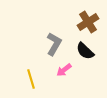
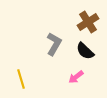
pink arrow: moved 12 px right, 7 px down
yellow line: moved 10 px left
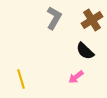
brown cross: moved 4 px right, 2 px up
gray L-shape: moved 26 px up
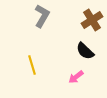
gray L-shape: moved 12 px left, 2 px up
yellow line: moved 11 px right, 14 px up
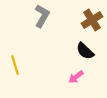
yellow line: moved 17 px left
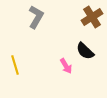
gray L-shape: moved 6 px left, 1 px down
brown cross: moved 3 px up
pink arrow: moved 10 px left, 11 px up; rotated 84 degrees counterclockwise
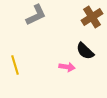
gray L-shape: moved 2 px up; rotated 35 degrees clockwise
pink arrow: moved 1 px right, 1 px down; rotated 49 degrees counterclockwise
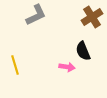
black semicircle: moved 2 px left; rotated 24 degrees clockwise
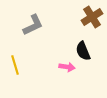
gray L-shape: moved 3 px left, 10 px down
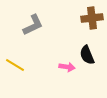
brown cross: moved 1 px down; rotated 25 degrees clockwise
black semicircle: moved 4 px right, 4 px down
yellow line: rotated 42 degrees counterclockwise
